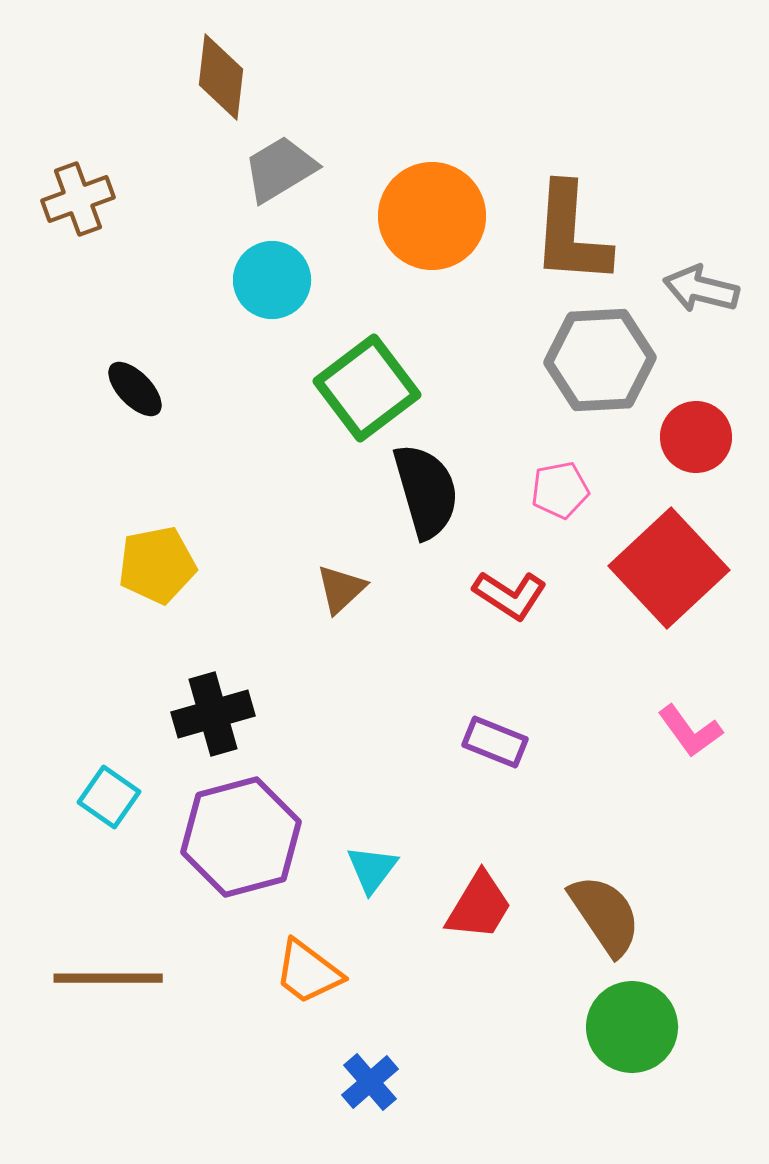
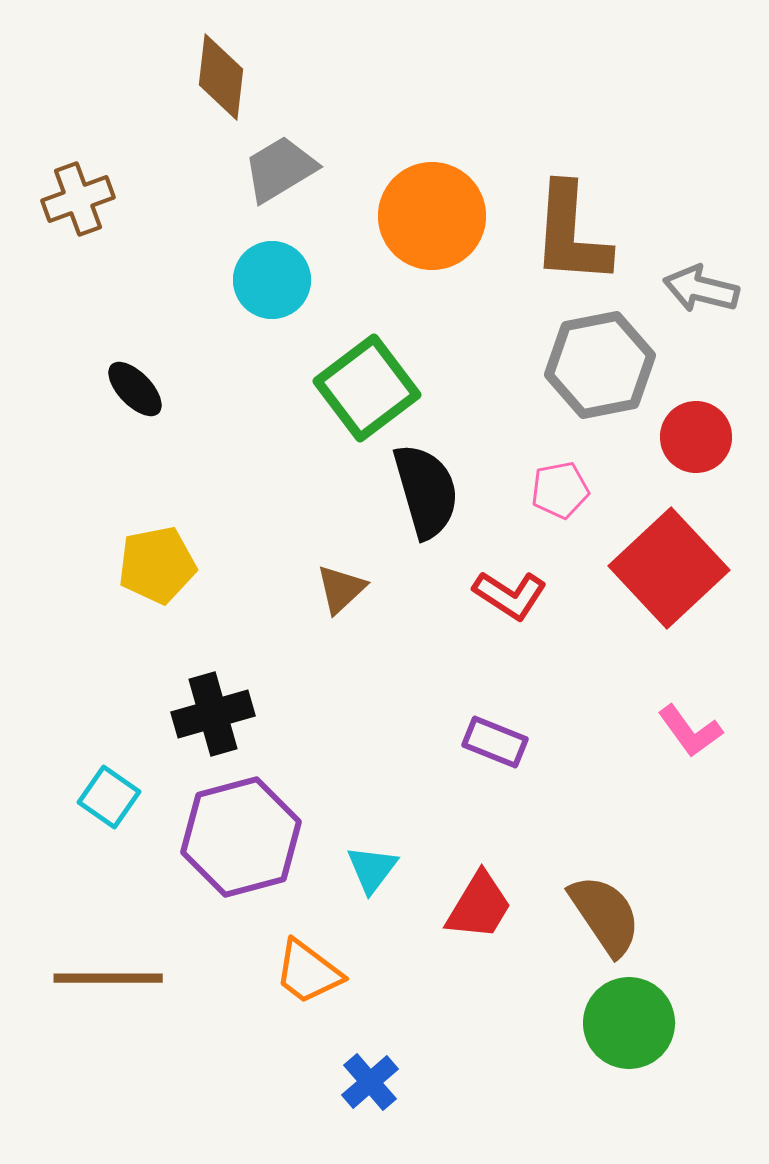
gray hexagon: moved 5 px down; rotated 8 degrees counterclockwise
green circle: moved 3 px left, 4 px up
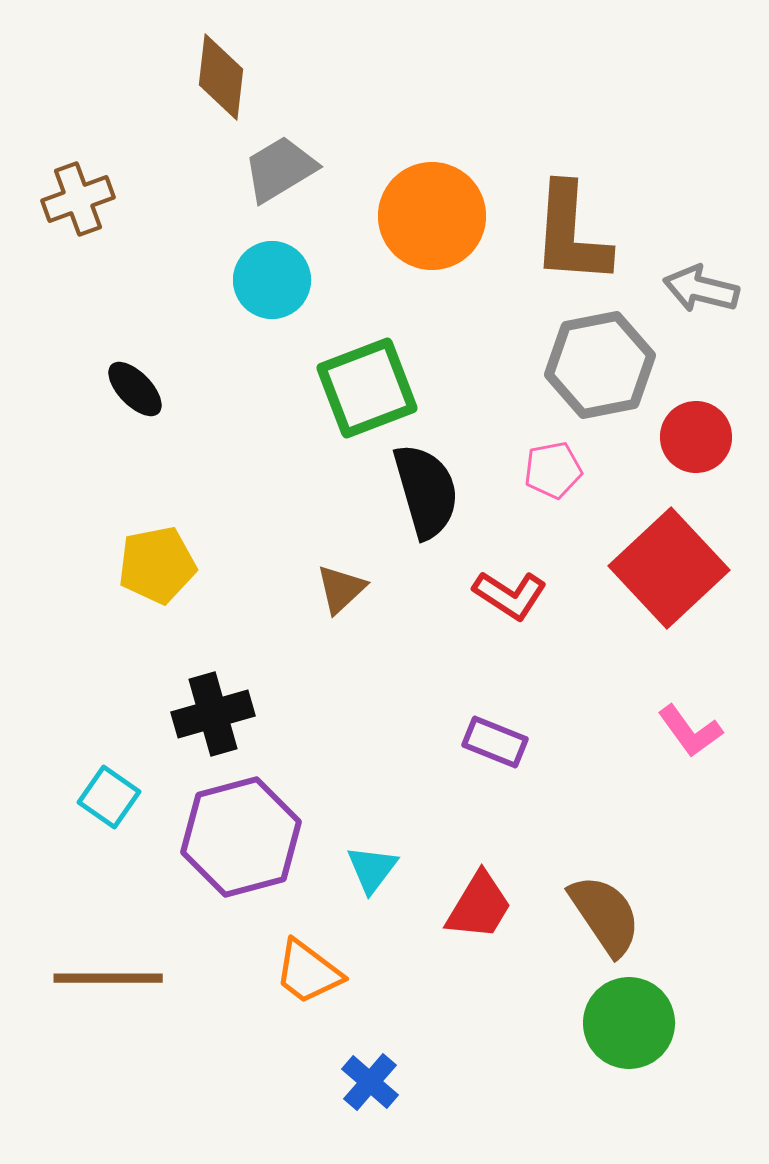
green square: rotated 16 degrees clockwise
pink pentagon: moved 7 px left, 20 px up
blue cross: rotated 8 degrees counterclockwise
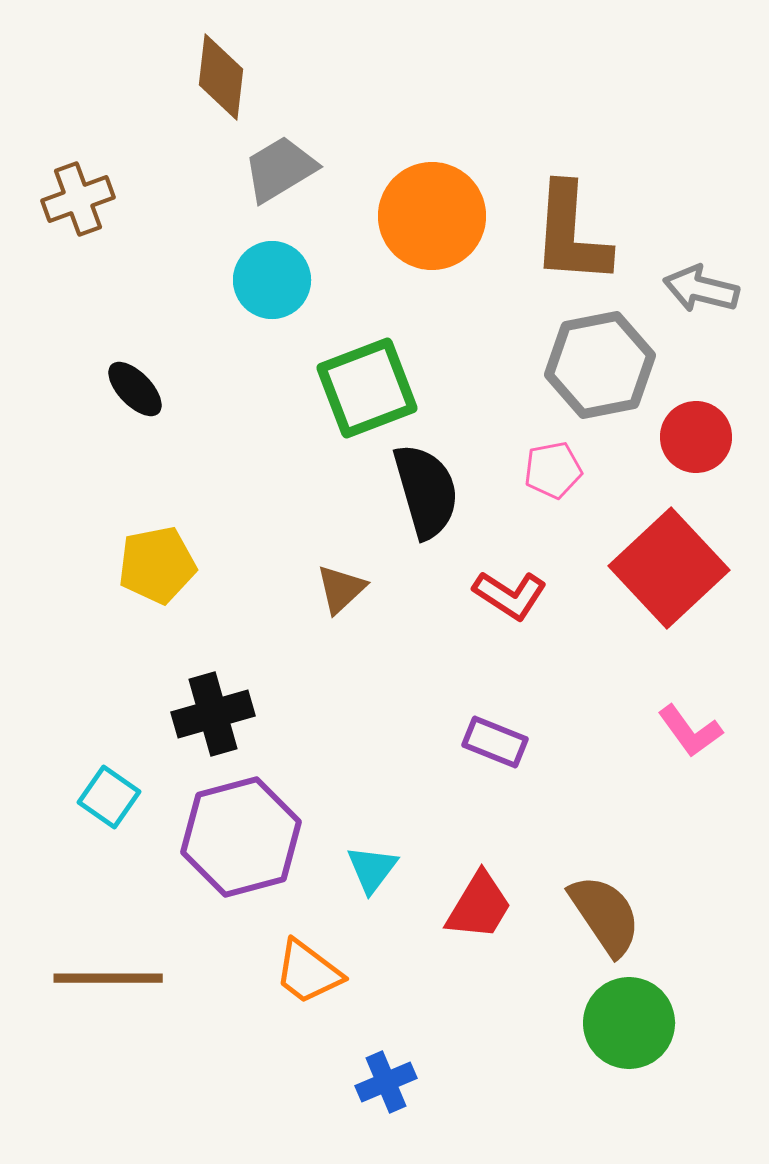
blue cross: moved 16 px right; rotated 26 degrees clockwise
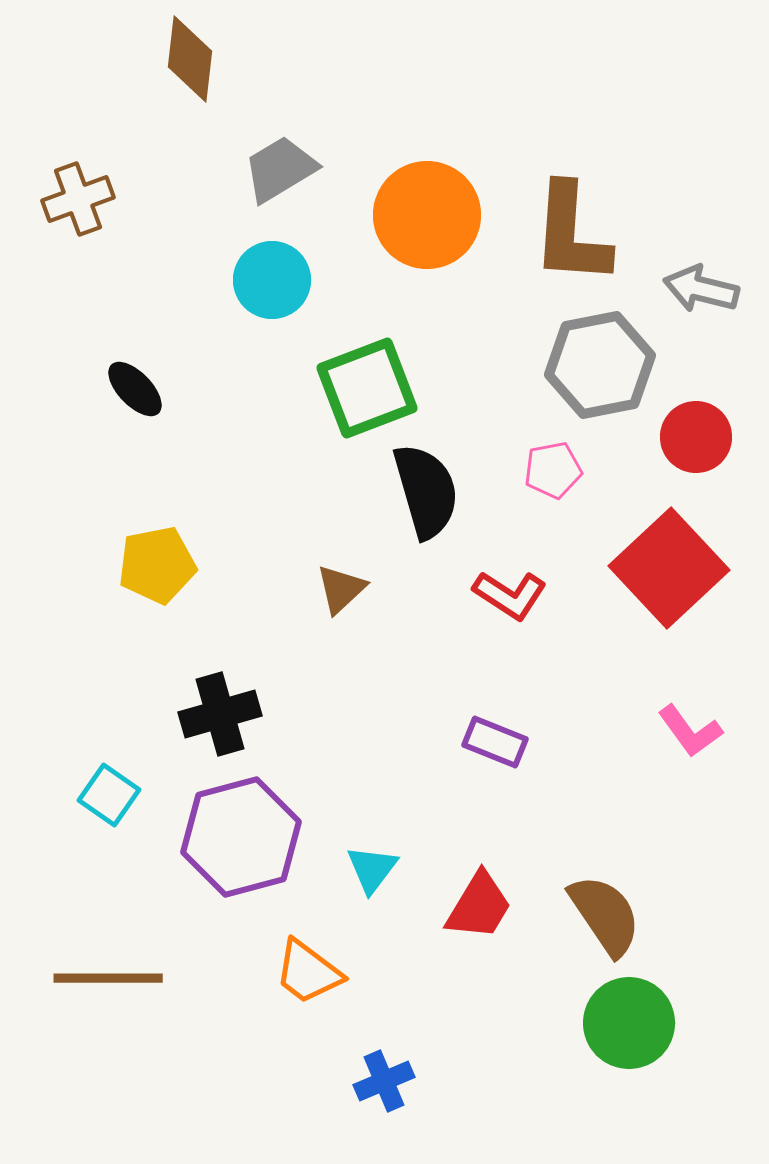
brown diamond: moved 31 px left, 18 px up
orange circle: moved 5 px left, 1 px up
black cross: moved 7 px right
cyan square: moved 2 px up
blue cross: moved 2 px left, 1 px up
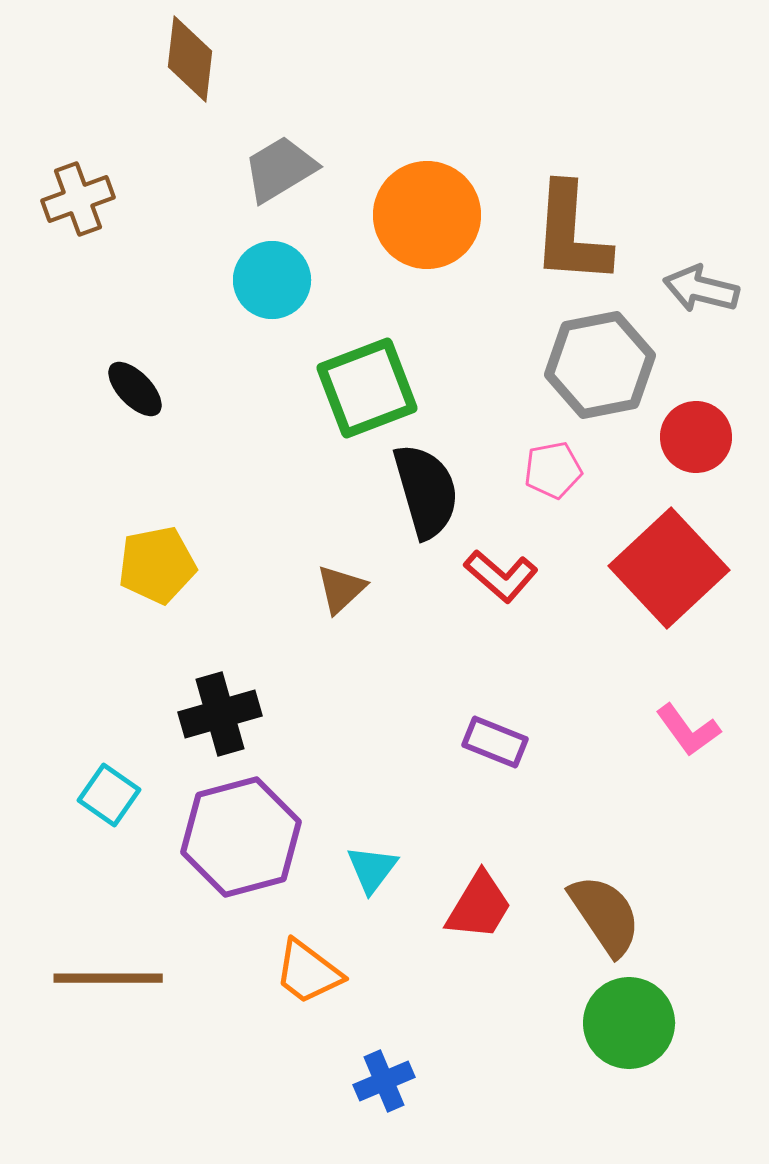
red L-shape: moved 9 px left, 19 px up; rotated 8 degrees clockwise
pink L-shape: moved 2 px left, 1 px up
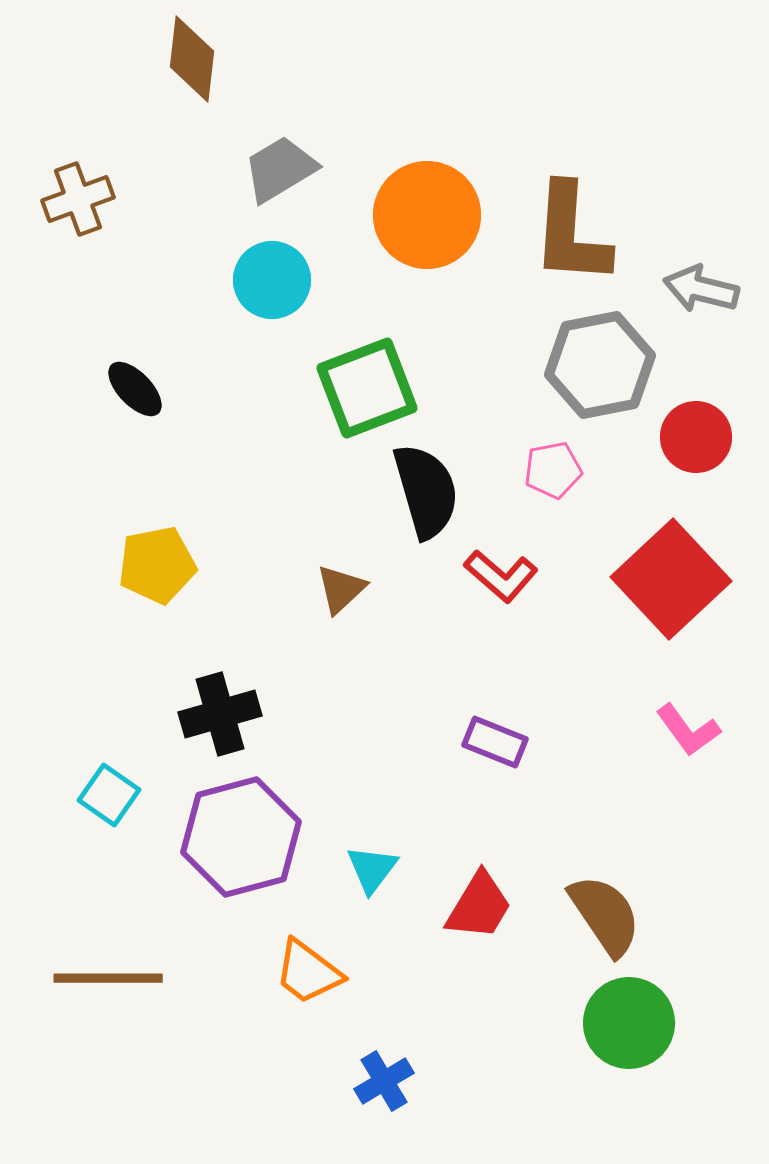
brown diamond: moved 2 px right
red square: moved 2 px right, 11 px down
blue cross: rotated 8 degrees counterclockwise
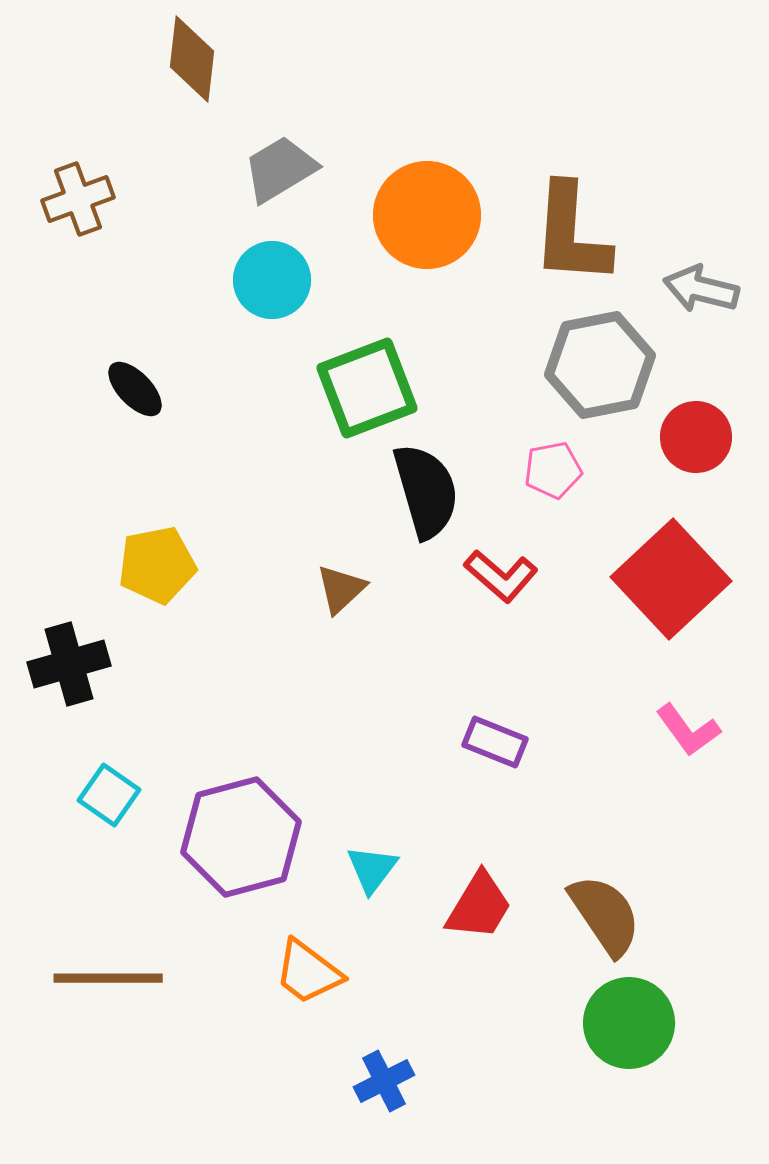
black cross: moved 151 px left, 50 px up
blue cross: rotated 4 degrees clockwise
